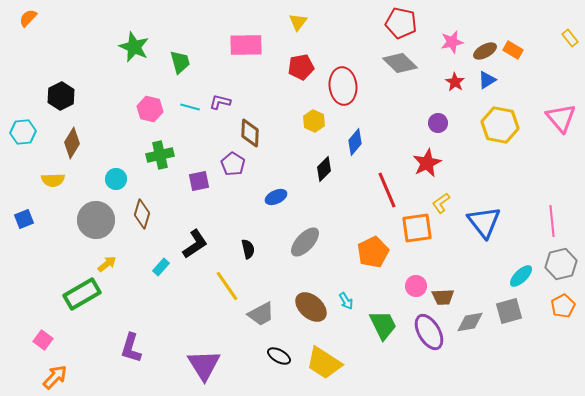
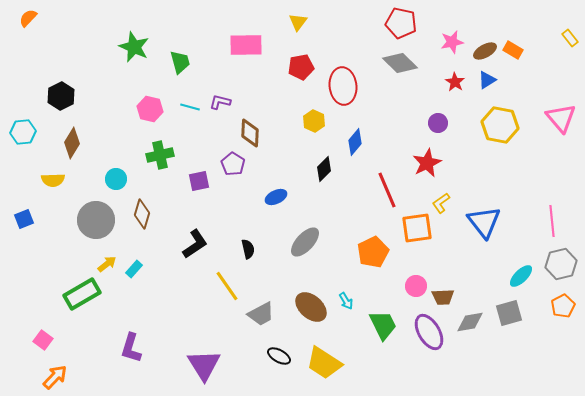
cyan rectangle at (161, 267): moved 27 px left, 2 px down
gray square at (509, 311): moved 2 px down
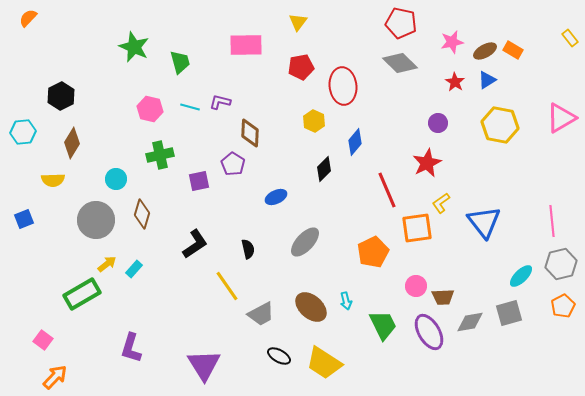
pink triangle at (561, 118): rotated 40 degrees clockwise
cyan arrow at (346, 301): rotated 18 degrees clockwise
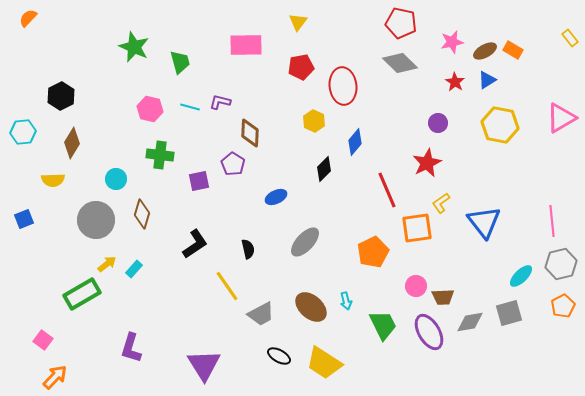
green cross at (160, 155): rotated 20 degrees clockwise
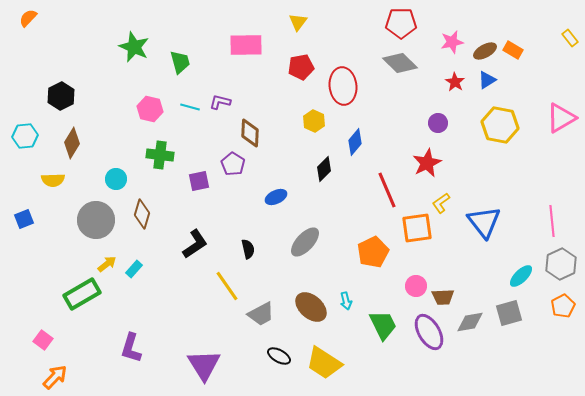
red pentagon at (401, 23): rotated 12 degrees counterclockwise
cyan hexagon at (23, 132): moved 2 px right, 4 px down
gray hexagon at (561, 264): rotated 12 degrees counterclockwise
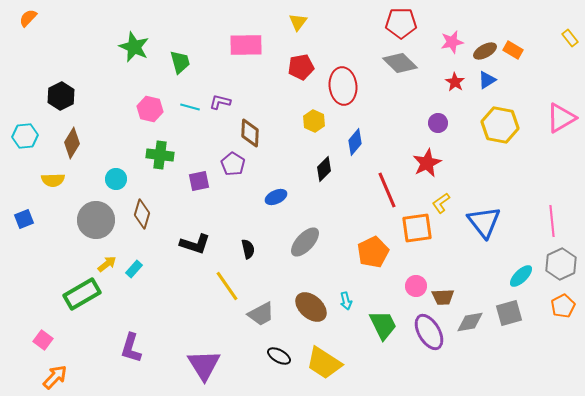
black L-shape at (195, 244): rotated 52 degrees clockwise
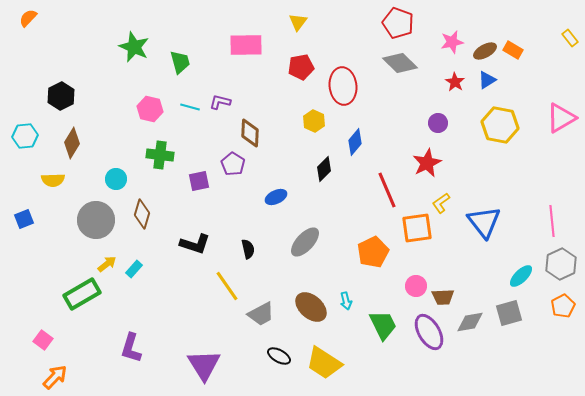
red pentagon at (401, 23): moved 3 px left; rotated 20 degrees clockwise
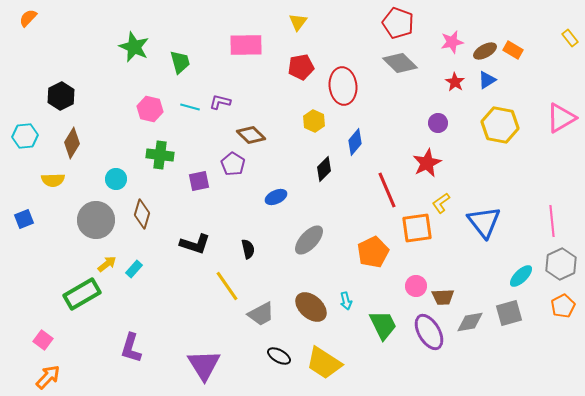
brown diamond at (250, 133): moved 1 px right, 2 px down; rotated 48 degrees counterclockwise
gray ellipse at (305, 242): moved 4 px right, 2 px up
orange arrow at (55, 377): moved 7 px left
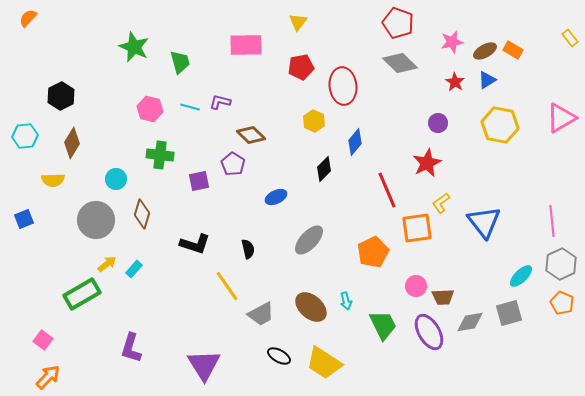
orange pentagon at (563, 306): moved 1 px left, 3 px up; rotated 20 degrees counterclockwise
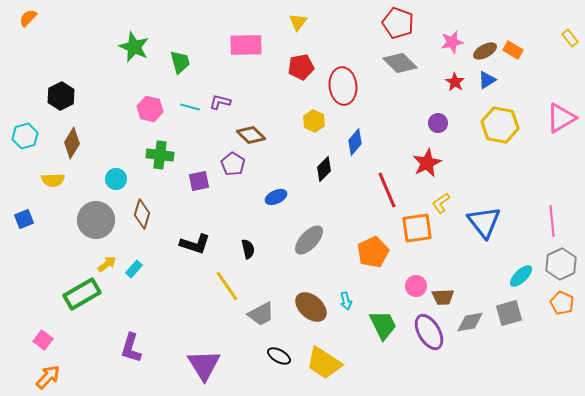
cyan hexagon at (25, 136): rotated 10 degrees counterclockwise
